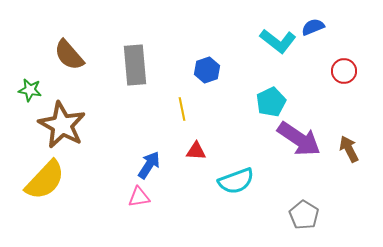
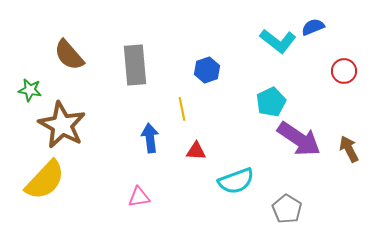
blue arrow: moved 1 px right, 27 px up; rotated 40 degrees counterclockwise
gray pentagon: moved 17 px left, 6 px up
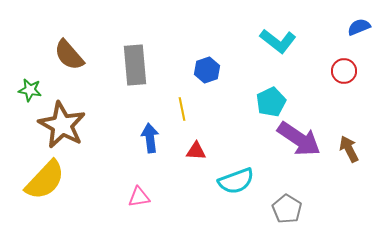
blue semicircle: moved 46 px right
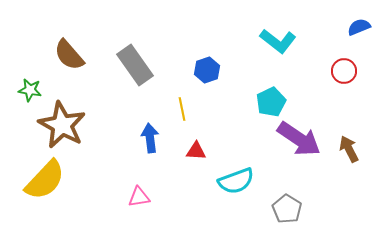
gray rectangle: rotated 30 degrees counterclockwise
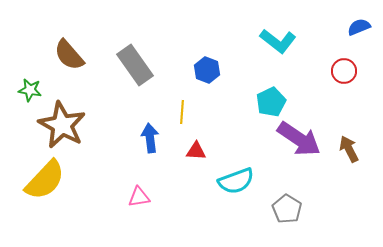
blue hexagon: rotated 20 degrees counterclockwise
yellow line: moved 3 px down; rotated 15 degrees clockwise
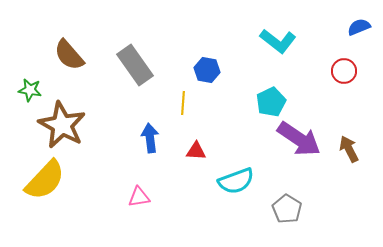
blue hexagon: rotated 10 degrees counterclockwise
yellow line: moved 1 px right, 9 px up
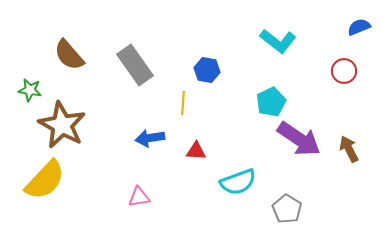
blue arrow: rotated 92 degrees counterclockwise
cyan semicircle: moved 2 px right, 1 px down
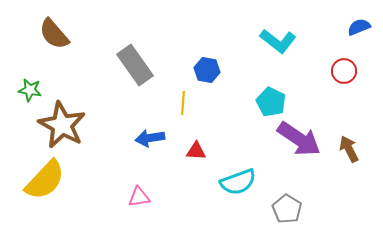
brown semicircle: moved 15 px left, 21 px up
cyan pentagon: rotated 20 degrees counterclockwise
